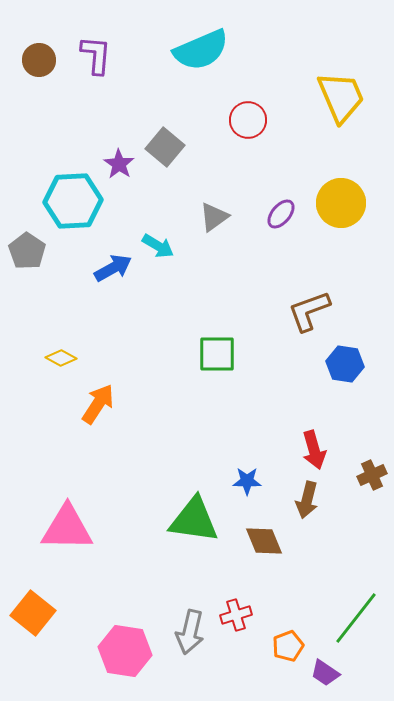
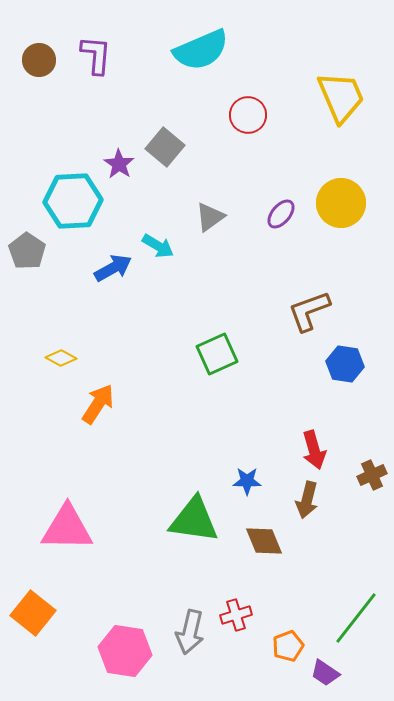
red circle: moved 5 px up
gray triangle: moved 4 px left
green square: rotated 24 degrees counterclockwise
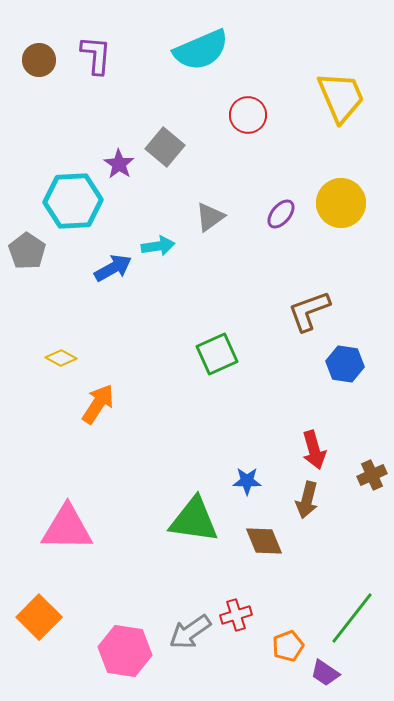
cyan arrow: rotated 40 degrees counterclockwise
orange square: moved 6 px right, 4 px down; rotated 6 degrees clockwise
green line: moved 4 px left
gray arrow: rotated 42 degrees clockwise
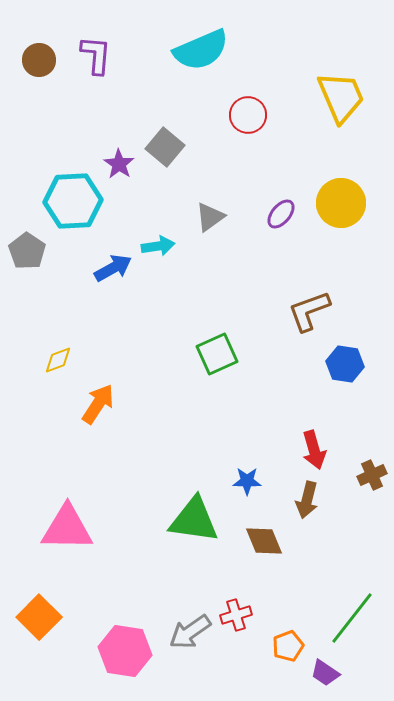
yellow diamond: moved 3 px left, 2 px down; rotated 48 degrees counterclockwise
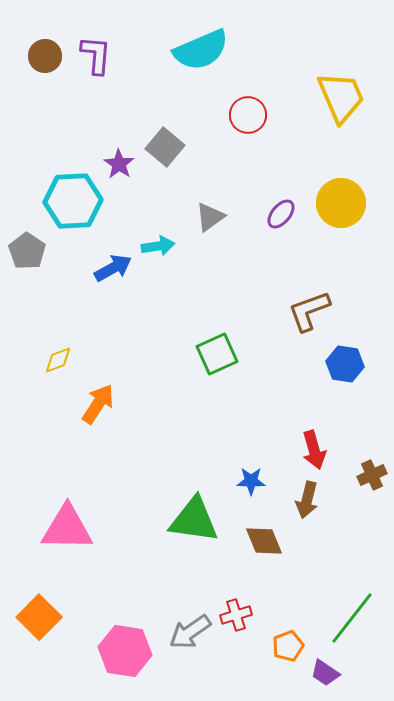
brown circle: moved 6 px right, 4 px up
blue star: moved 4 px right
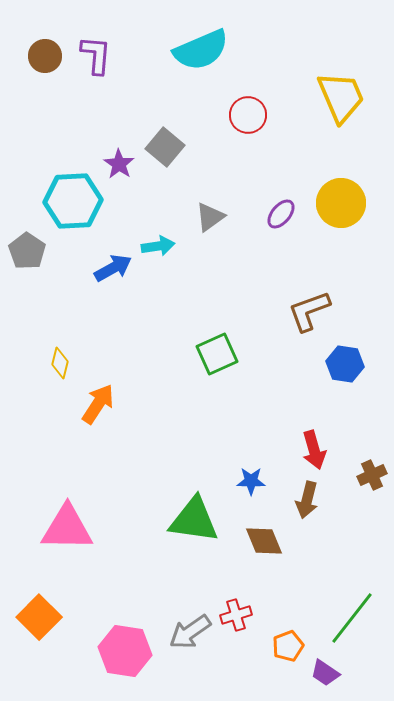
yellow diamond: moved 2 px right, 3 px down; rotated 56 degrees counterclockwise
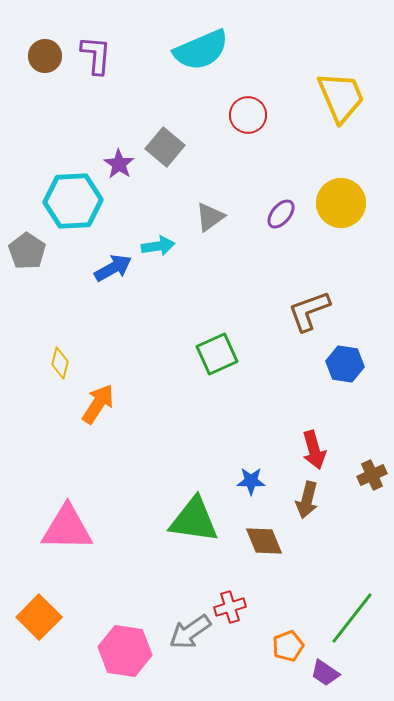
red cross: moved 6 px left, 8 px up
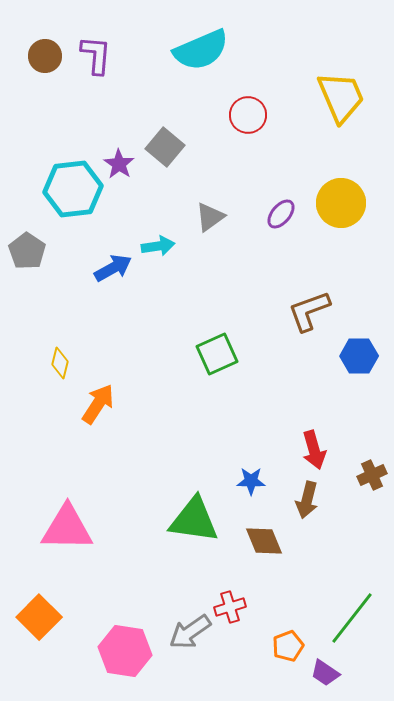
cyan hexagon: moved 12 px up; rotated 4 degrees counterclockwise
blue hexagon: moved 14 px right, 8 px up; rotated 9 degrees counterclockwise
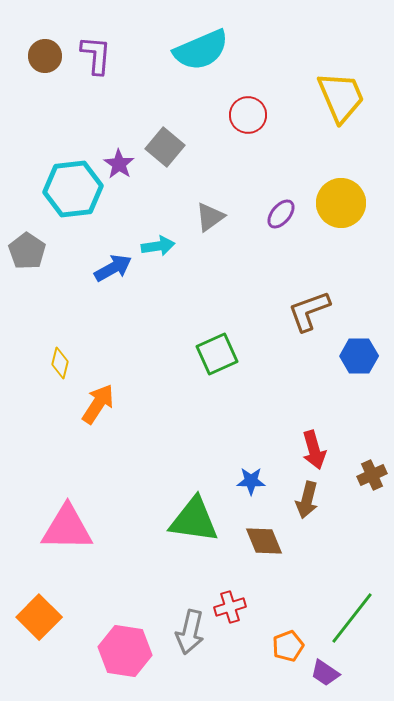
gray arrow: rotated 42 degrees counterclockwise
